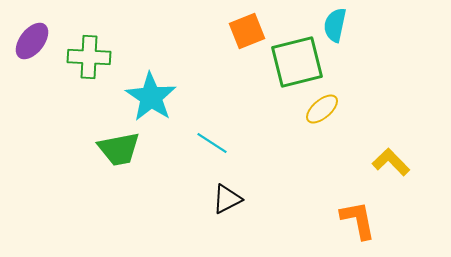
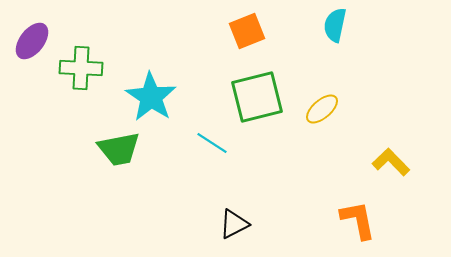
green cross: moved 8 px left, 11 px down
green square: moved 40 px left, 35 px down
black triangle: moved 7 px right, 25 px down
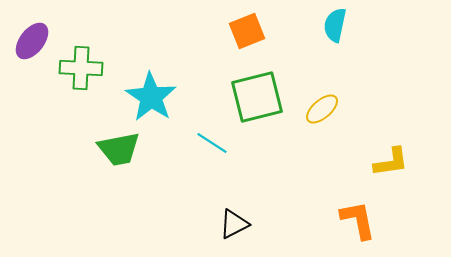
yellow L-shape: rotated 126 degrees clockwise
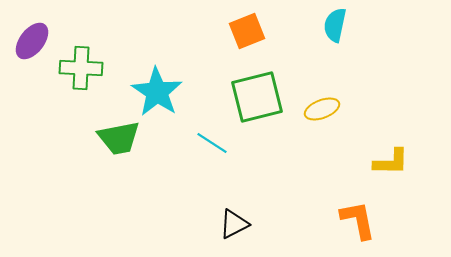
cyan star: moved 6 px right, 5 px up
yellow ellipse: rotated 20 degrees clockwise
green trapezoid: moved 11 px up
yellow L-shape: rotated 9 degrees clockwise
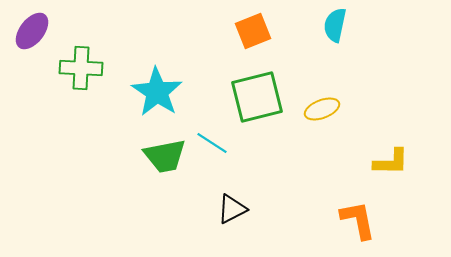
orange square: moved 6 px right
purple ellipse: moved 10 px up
green trapezoid: moved 46 px right, 18 px down
black triangle: moved 2 px left, 15 px up
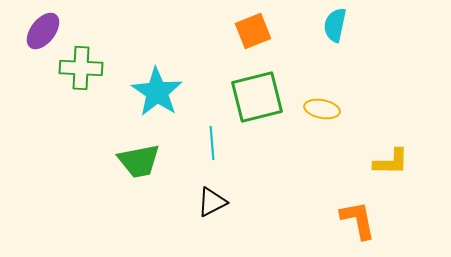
purple ellipse: moved 11 px right
yellow ellipse: rotated 32 degrees clockwise
cyan line: rotated 52 degrees clockwise
green trapezoid: moved 26 px left, 5 px down
black triangle: moved 20 px left, 7 px up
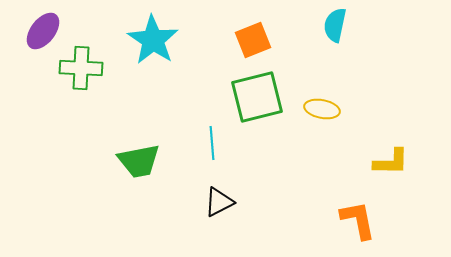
orange square: moved 9 px down
cyan star: moved 4 px left, 52 px up
black triangle: moved 7 px right
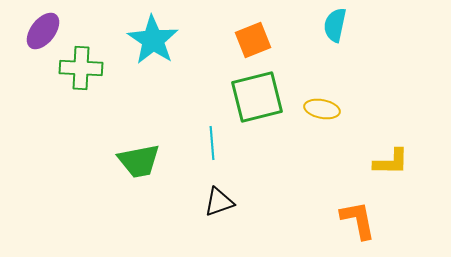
black triangle: rotated 8 degrees clockwise
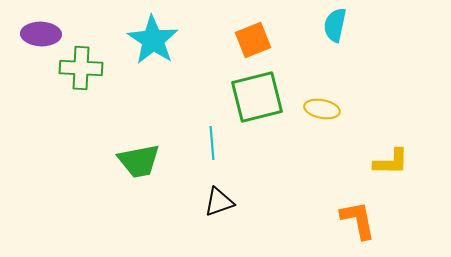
purple ellipse: moved 2 px left, 3 px down; rotated 54 degrees clockwise
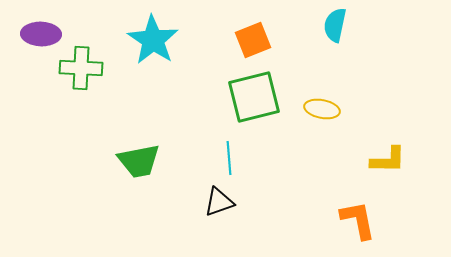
green square: moved 3 px left
cyan line: moved 17 px right, 15 px down
yellow L-shape: moved 3 px left, 2 px up
